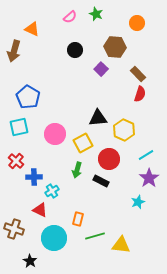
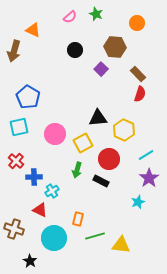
orange triangle: moved 1 px right, 1 px down
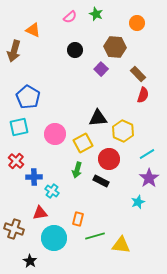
red semicircle: moved 3 px right, 1 px down
yellow hexagon: moved 1 px left, 1 px down
cyan line: moved 1 px right, 1 px up
cyan cross: rotated 24 degrees counterclockwise
red triangle: moved 3 px down; rotated 35 degrees counterclockwise
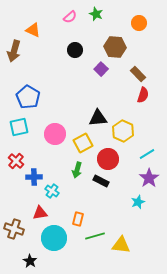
orange circle: moved 2 px right
red circle: moved 1 px left
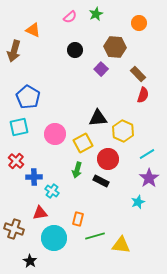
green star: rotated 24 degrees clockwise
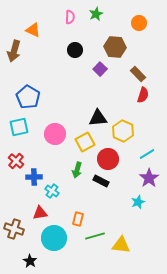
pink semicircle: rotated 48 degrees counterclockwise
purple square: moved 1 px left
yellow square: moved 2 px right, 1 px up
